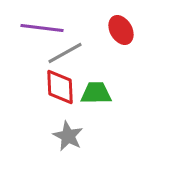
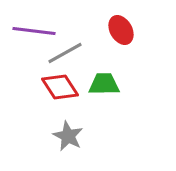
purple line: moved 8 px left, 3 px down
red diamond: rotated 30 degrees counterclockwise
green trapezoid: moved 8 px right, 9 px up
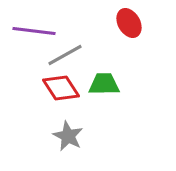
red ellipse: moved 8 px right, 7 px up
gray line: moved 2 px down
red diamond: moved 1 px right, 1 px down
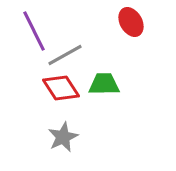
red ellipse: moved 2 px right, 1 px up
purple line: rotated 57 degrees clockwise
gray star: moved 5 px left, 1 px down; rotated 20 degrees clockwise
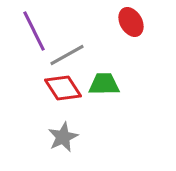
gray line: moved 2 px right
red diamond: moved 2 px right
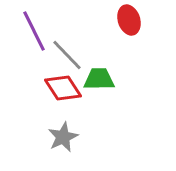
red ellipse: moved 2 px left, 2 px up; rotated 12 degrees clockwise
gray line: rotated 75 degrees clockwise
green trapezoid: moved 5 px left, 5 px up
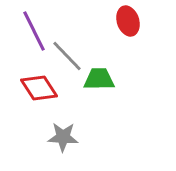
red ellipse: moved 1 px left, 1 px down
gray line: moved 1 px down
red diamond: moved 24 px left
gray star: rotated 28 degrees clockwise
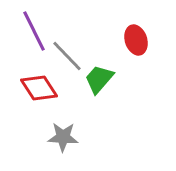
red ellipse: moved 8 px right, 19 px down
green trapezoid: rotated 48 degrees counterclockwise
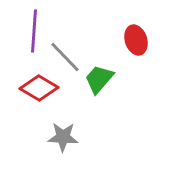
purple line: rotated 30 degrees clockwise
gray line: moved 2 px left, 1 px down
red diamond: rotated 27 degrees counterclockwise
